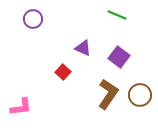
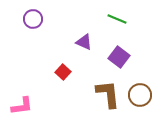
green line: moved 4 px down
purple triangle: moved 1 px right, 6 px up
brown L-shape: rotated 40 degrees counterclockwise
pink L-shape: moved 1 px right, 1 px up
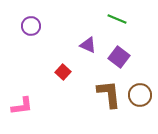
purple circle: moved 2 px left, 7 px down
purple triangle: moved 4 px right, 3 px down
brown L-shape: moved 1 px right
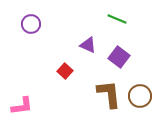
purple circle: moved 2 px up
red square: moved 2 px right, 1 px up
brown circle: moved 1 px down
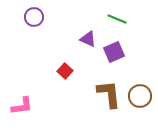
purple circle: moved 3 px right, 7 px up
purple triangle: moved 6 px up
purple square: moved 5 px left, 5 px up; rotated 30 degrees clockwise
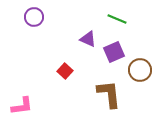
brown circle: moved 26 px up
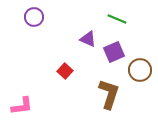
brown L-shape: rotated 24 degrees clockwise
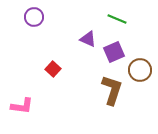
red square: moved 12 px left, 2 px up
brown L-shape: moved 3 px right, 4 px up
pink L-shape: rotated 15 degrees clockwise
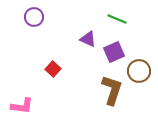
brown circle: moved 1 px left, 1 px down
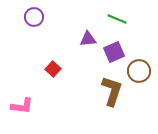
purple triangle: rotated 30 degrees counterclockwise
brown L-shape: moved 1 px down
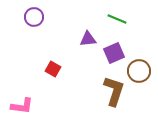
purple square: moved 1 px down
red square: rotated 14 degrees counterclockwise
brown L-shape: moved 2 px right
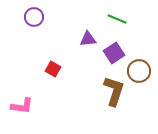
purple square: rotated 10 degrees counterclockwise
